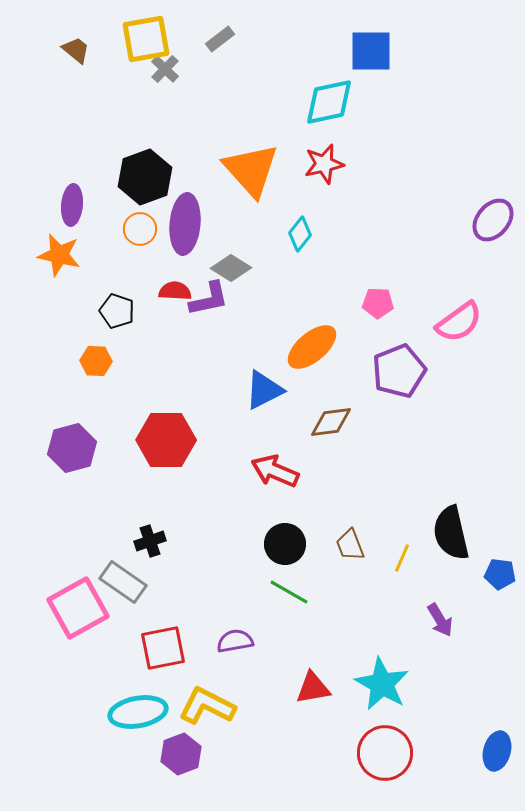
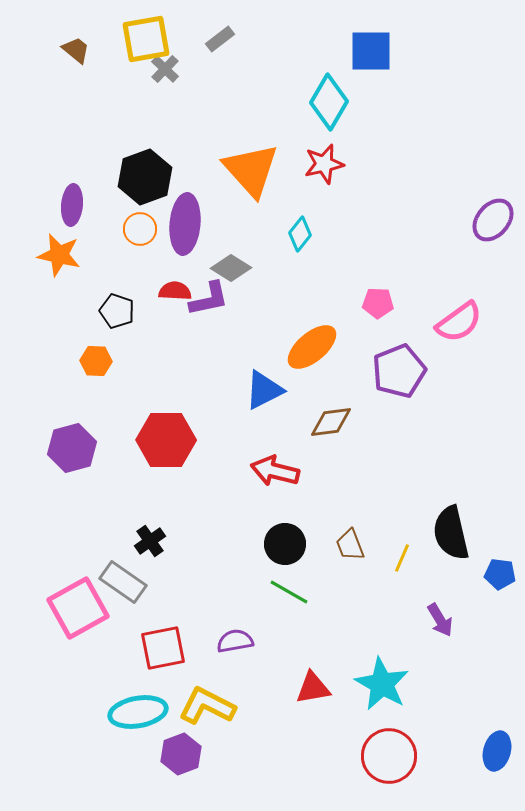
cyan diamond at (329, 102): rotated 48 degrees counterclockwise
red arrow at (275, 471): rotated 9 degrees counterclockwise
black cross at (150, 541): rotated 16 degrees counterclockwise
red circle at (385, 753): moved 4 px right, 3 px down
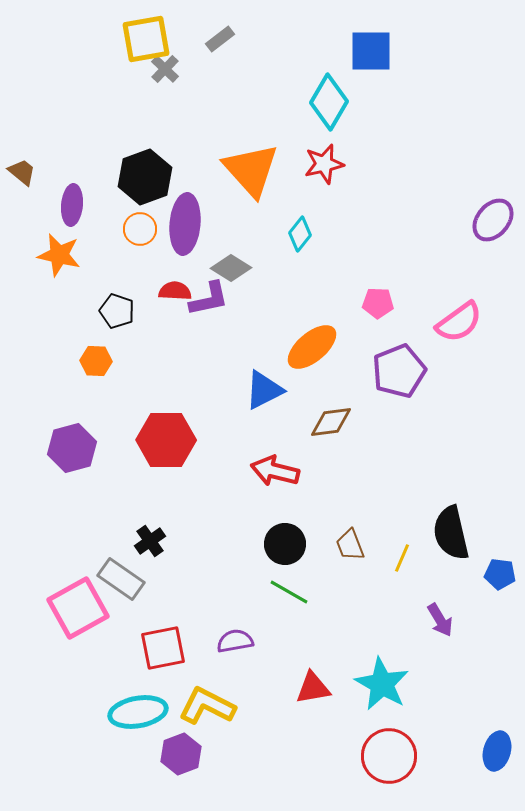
brown trapezoid at (76, 50): moved 54 px left, 122 px down
gray rectangle at (123, 582): moved 2 px left, 3 px up
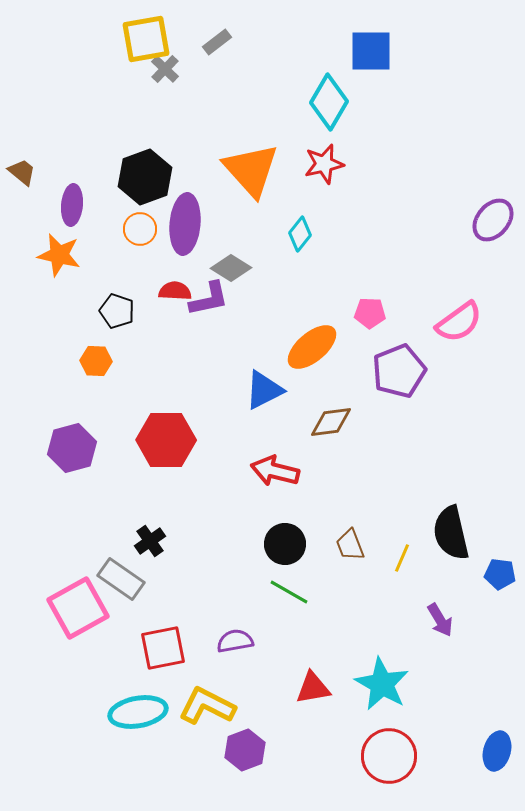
gray rectangle at (220, 39): moved 3 px left, 3 px down
pink pentagon at (378, 303): moved 8 px left, 10 px down
purple hexagon at (181, 754): moved 64 px right, 4 px up
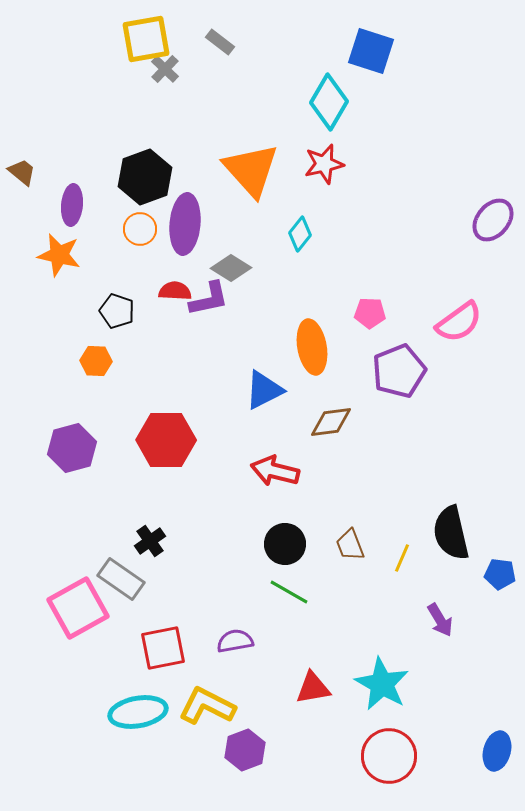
gray rectangle at (217, 42): moved 3 px right; rotated 76 degrees clockwise
blue square at (371, 51): rotated 18 degrees clockwise
orange ellipse at (312, 347): rotated 60 degrees counterclockwise
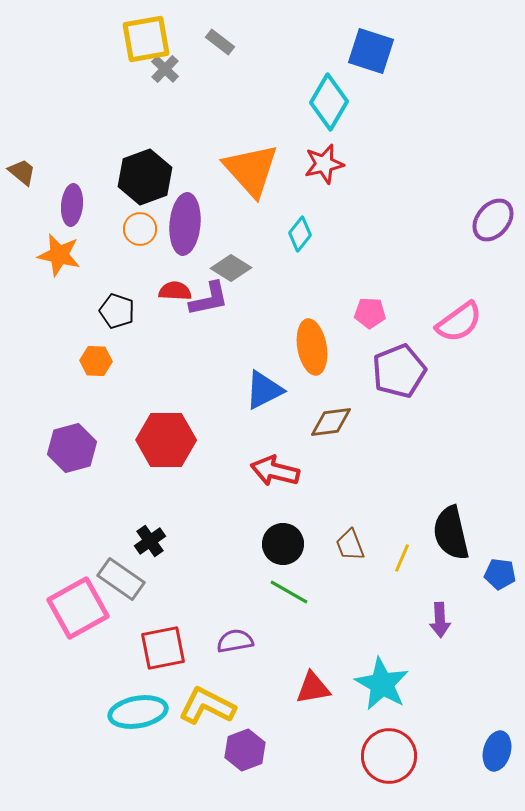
black circle at (285, 544): moved 2 px left
purple arrow at (440, 620): rotated 28 degrees clockwise
